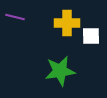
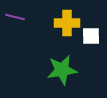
green star: moved 2 px right, 1 px up
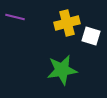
yellow cross: rotated 15 degrees counterclockwise
white square: rotated 18 degrees clockwise
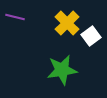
yellow cross: rotated 30 degrees counterclockwise
white square: rotated 36 degrees clockwise
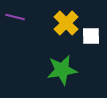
yellow cross: moved 1 px left
white square: rotated 36 degrees clockwise
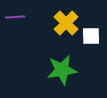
purple line: rotated 18 degrees counterclockwise
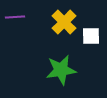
yellow cross: moved 2 px left, 1 px up
green star: moved 1 px left
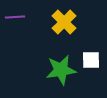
white square: moved 24 px down
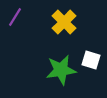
purple line: rotated 54 degrees counterclockwise
white square: rotated 18 degrees clockwise
